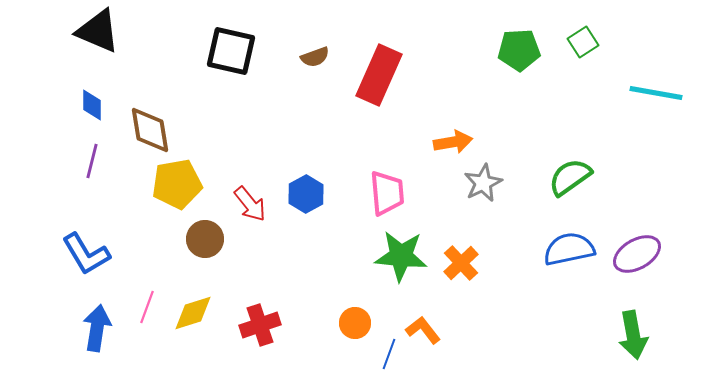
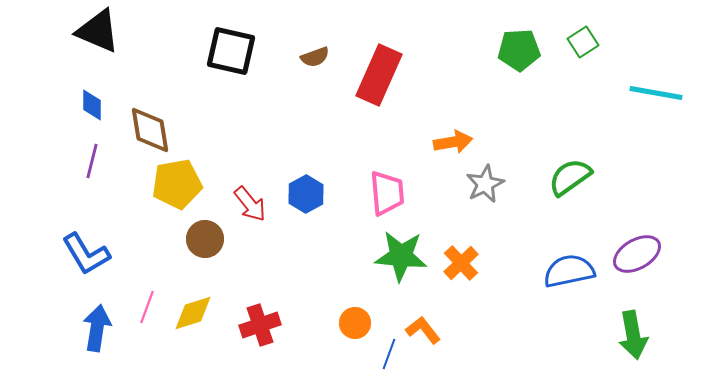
gray star: moved 2 px right, 1 px down
blue semicircle: moved 22 px down
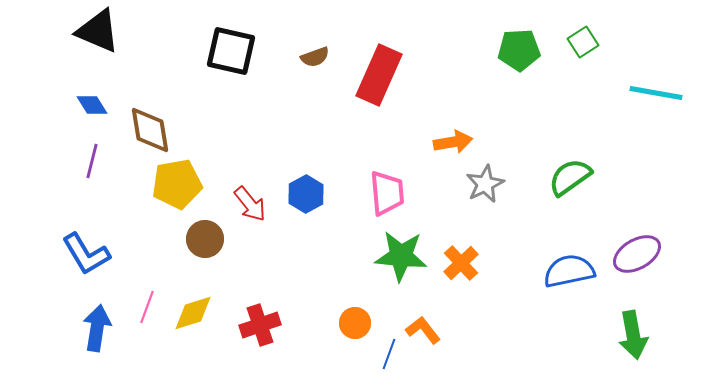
blue diamond: rotated 32 degrees counterclockwise
